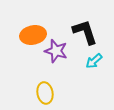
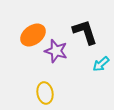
orange ellipse: rotated 25 degrees counterclockwise
cyan arrow: moved 7 px right, 3 px down
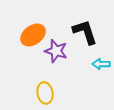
cyan arrow: rotated 42 degrees clockwise
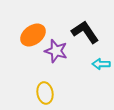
black L-shape: rotated 16 degrees counterclockwise
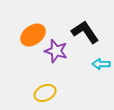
yellow ellipse: rotated 75 degrees clockwise
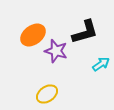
black L-shape: rotated 108 degrees clockwise
cyan arrow: rotated 144 degrees clockwise
yellow ellipse: moved 2 px right, 1 px down; rotated 10 degrees counterclockwise
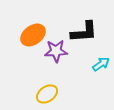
black L-shape: moved 1 px left; rotated 12 degrees clockwise
purple star: rotated 20 degrees counterclockwise
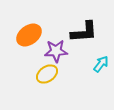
orange ellipse: moved 4 px left
cyan arrow: rotated 18 degrees counterclockwise
yellow ellipse: moved 20 px up
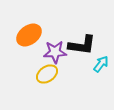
black L-shape: moved 2 px left, 13 px down; rotated 12 degrees clockwise
purple star: moved 1 px left, 1 px down
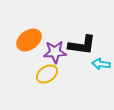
orange ellipse: moved 5 px down
cyan arrow: rotated 120 degrees counterclockwise
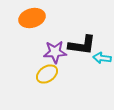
orange ellipse: moved 3 px right, 22 px up; rotated 20 degrees clockwise
cyan arrow: moved 1 px right, 6 px up
